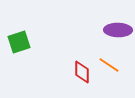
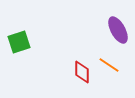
purple ellipse: rotated 60 degrees clockwise
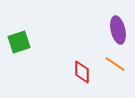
purple ellipse: rotated 16 degrees clockwise
orange line: moved 6 px right, 1 px up
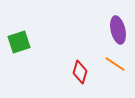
red diamond: moved 2 px left; rotated 15 degrees clockwise
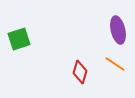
green square: moved 3 px up
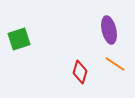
purple ellipse: moved 9 px left
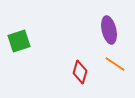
green square: moved 2 px down
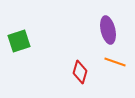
purple ellipse: moved 1 px left
orange line: moved 2 px up; rotated 15 degrees counterclockwise
